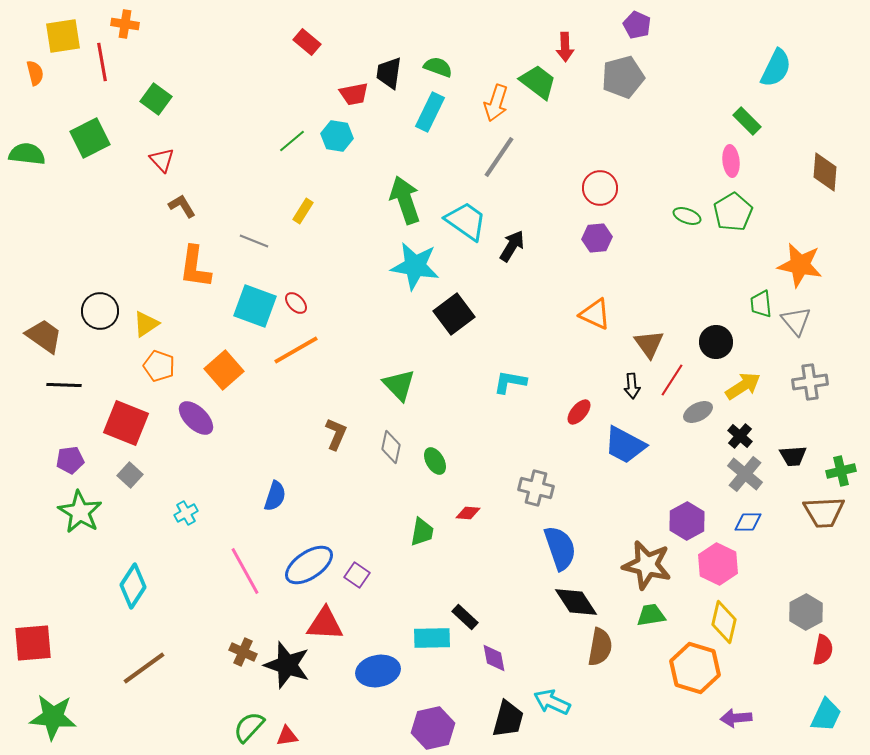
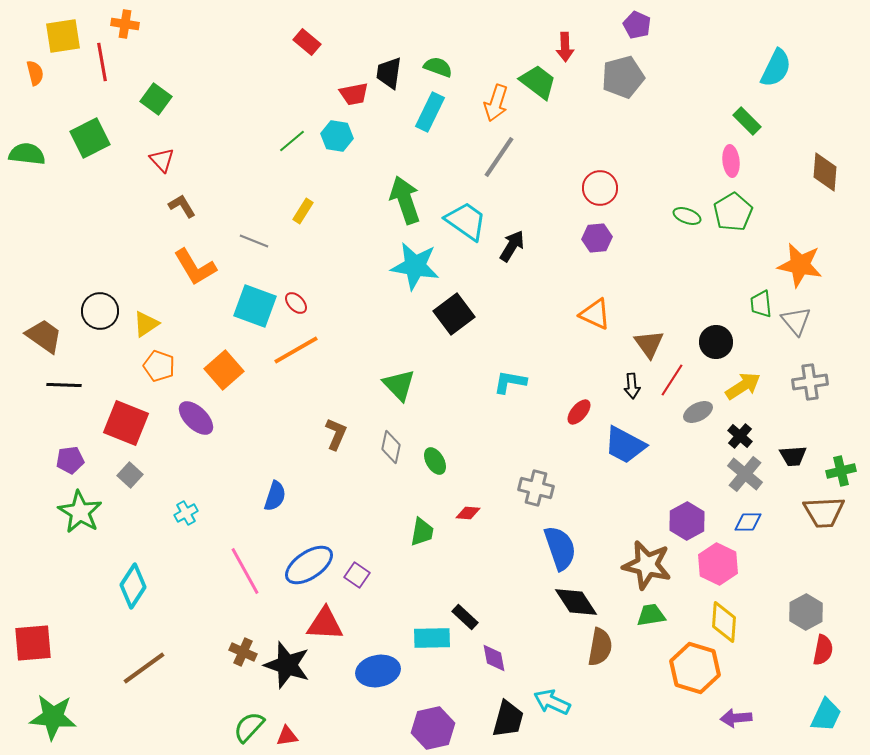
orange L-shape at (195, 267): rotated 39 degrees counterclockwise
yellow diamond at (724, 622): rotated 9 degrees counterclockwise
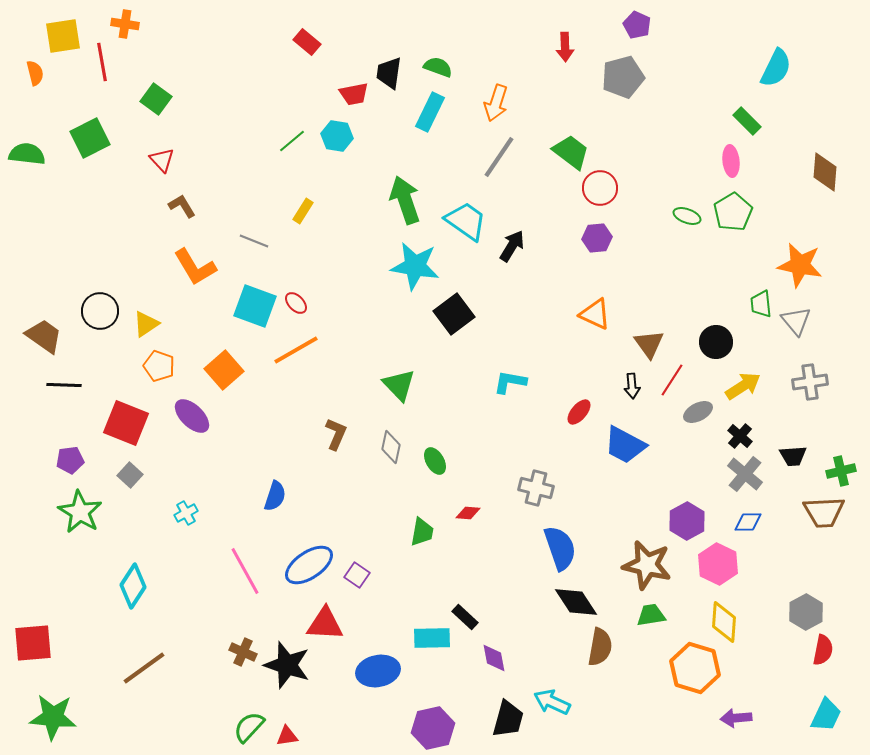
green trapezoid at (538, 82): moved 33 px right, 70 px down
purple ellipse at (196, 418): moved 4 px left, 2 px up
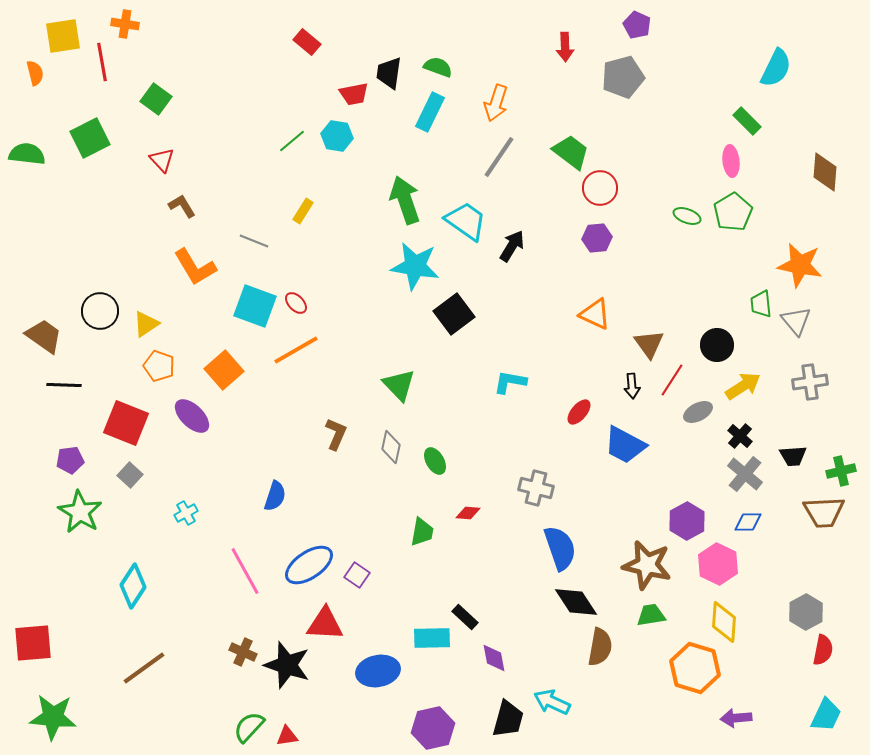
black circle at (716, 342): moved 1 px right, 3 px down
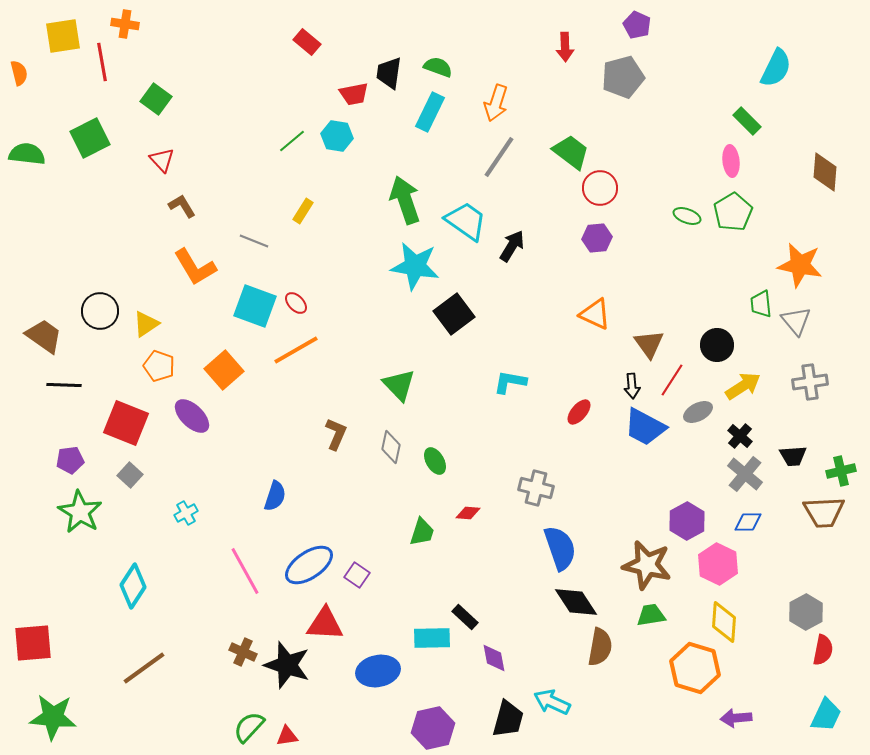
orange semicircle at (35, 73): moved 16 px left
blue trapezoid at (625, 445): moved 20 px right, 18 px up
green trapezoid at (422, 532): rotated 8 degrees clockwise
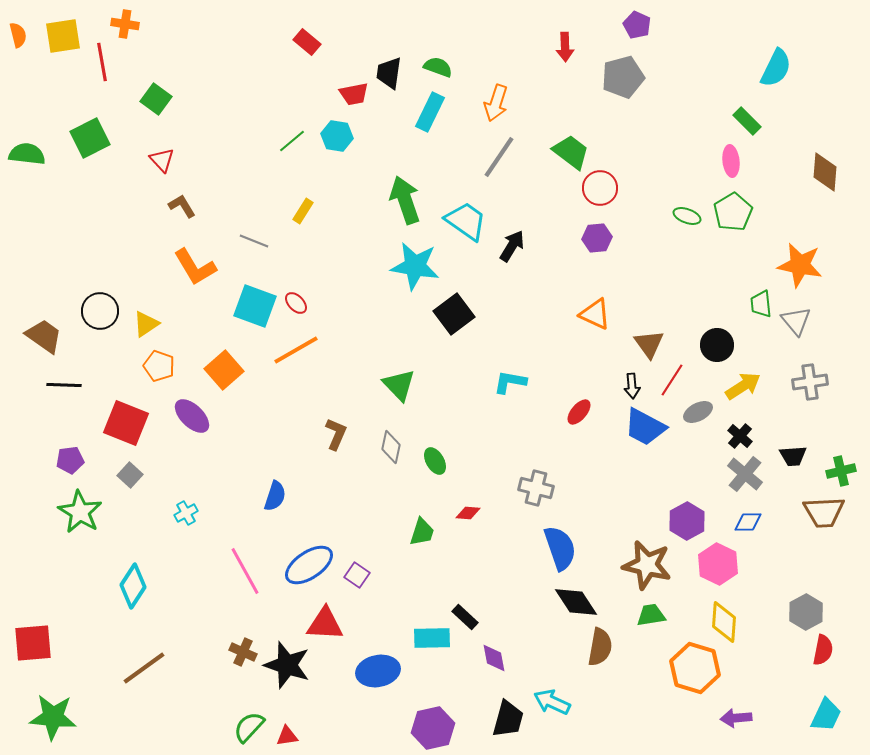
orange semicircle at (19, 73): moved 1 px left, 38 px up
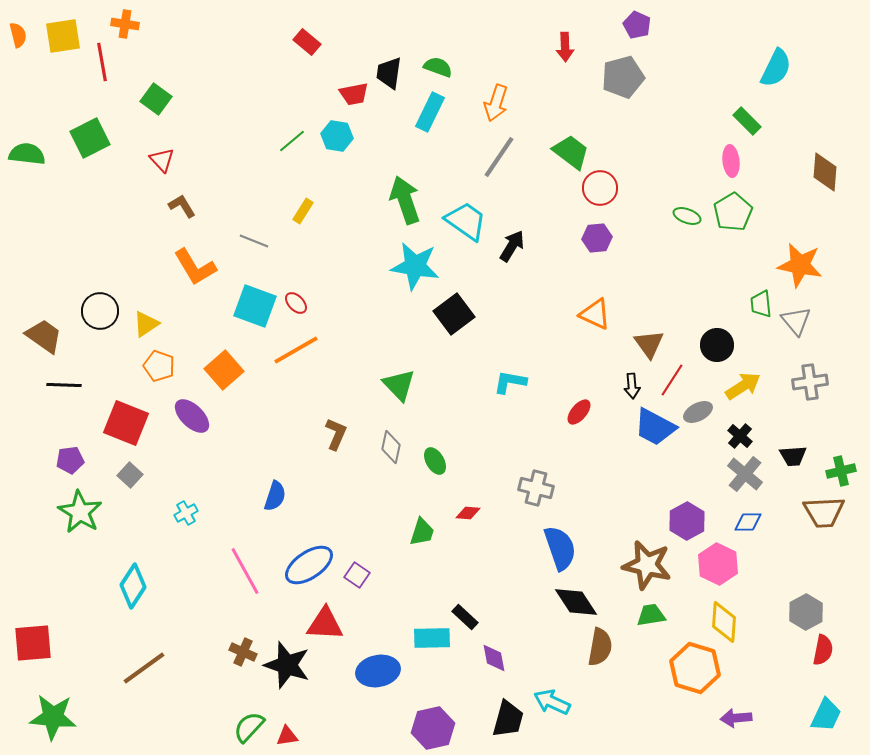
blue trapezoid at (645, 427): moved 10 px right
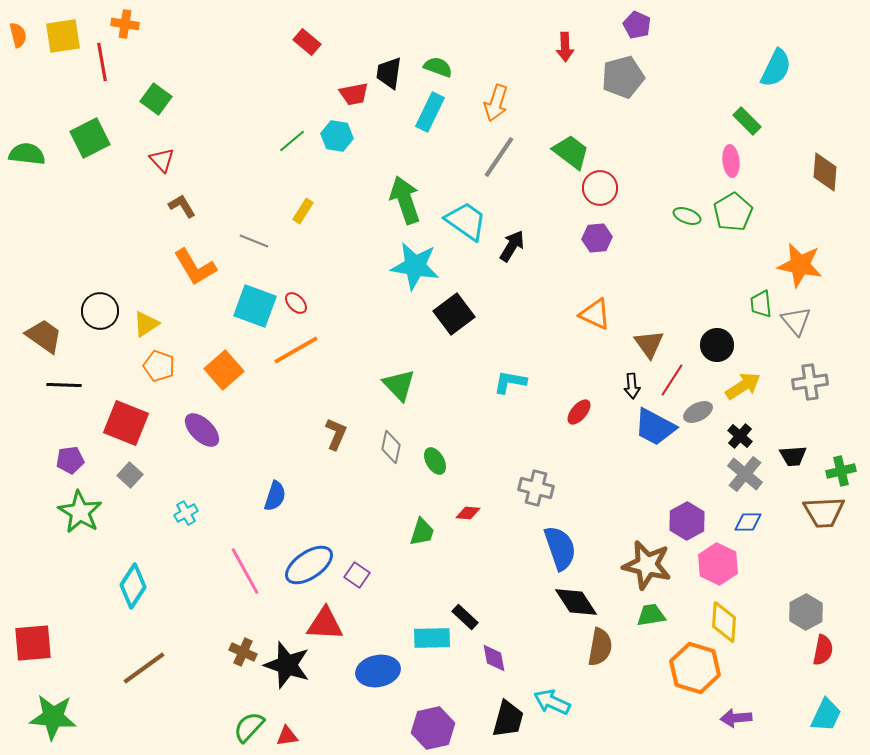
purple ellipse at (192, 416): moved 10 px right, 14 px down
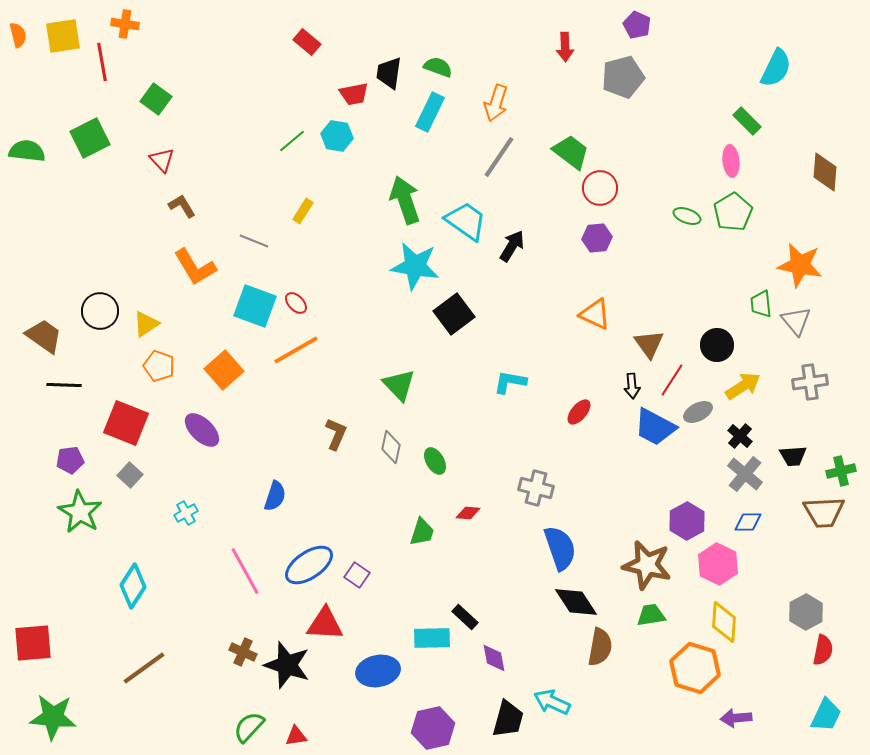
green semicircle at (27, 154): moved 3 px up
red triangle at (287, 736): moved 9 px right
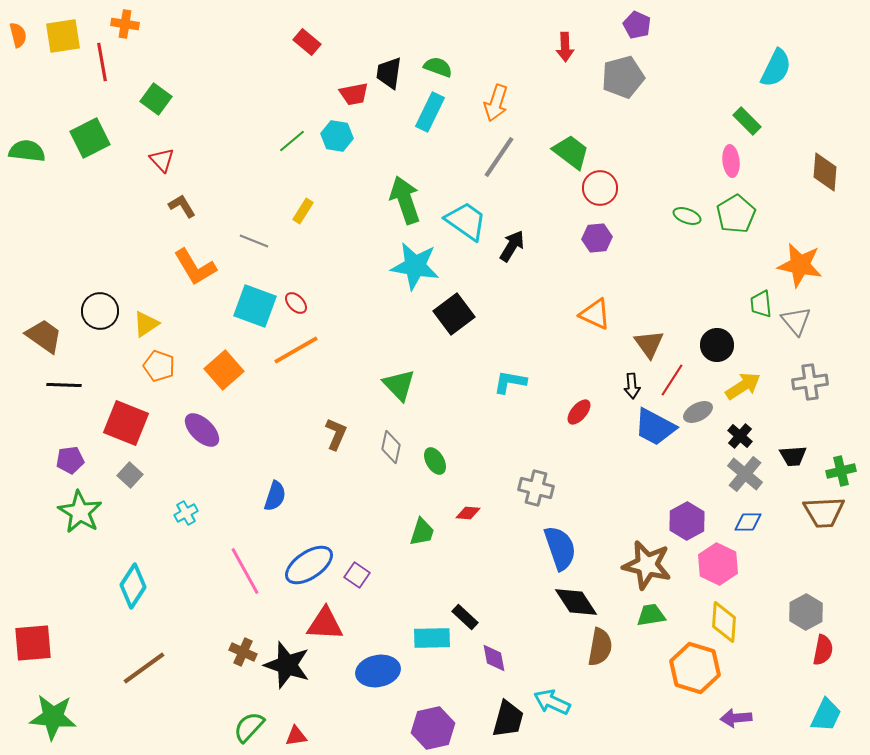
green pentagon at (733, 212): moved 3 px right, 2 px down
